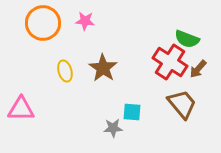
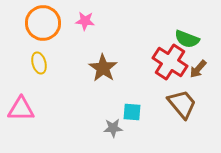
yellow ellipse: moved 26 px left, 8 px up
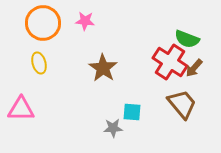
brown arrow: moved 4 px left, 1 px up
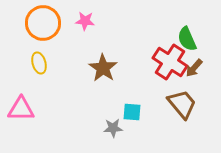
green semicircle: rotated 45 degrees clockwise
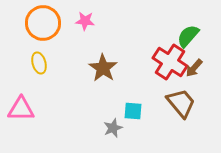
green semicircle: moved 1 px right, 3 px up; rotated 65 degrees clockwise
brown trapezoid: moved 1 px left, 1 px up
cyan square: moved 1 px right, 1 px up
gray star: rotated 18 degrees counterclockwise
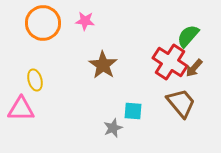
yellow ellipse: moved 4 px left, 17 px down
brown star: moved 3 px up
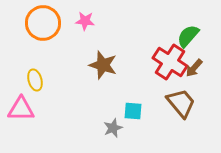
brown star: rotated 16 degrees counterclockwise
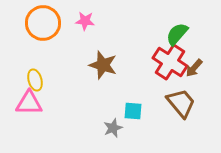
green semicircle: moved 11 px left, 2 px up
pink triangle: moved 8 px right, 6 px up
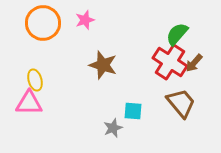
pink star: moved 1 px up; rotated 24 degrees counterclockwise
brown arrow: moved 5 px up
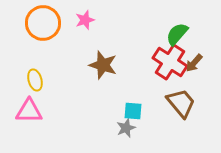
pink triangle: moved 8 px down
gray star: moved 13 px right
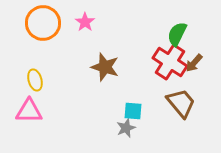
pink star: moved 2 px down; rotated 18 degrees counterclockwise
green semicircle: rotated 15 degrees counterclockwise
brown star: moved 2 px right, 2 px down
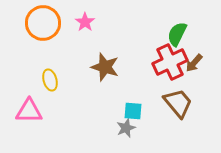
red cross: rotated 32 degrees clockwise
yellow ellipse: moved 15 px right
brown trapezoid: moved 3 px left
